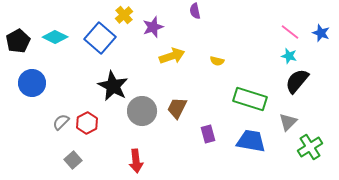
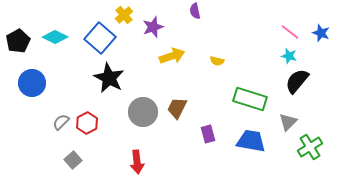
black star: moved 4 px left, 8 px up
gray circle: moved 1 px right, 1 px down
red arrow: moved 1 px right, 1 px down
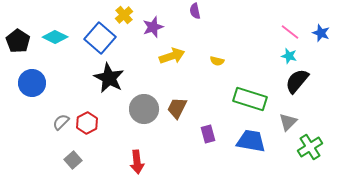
black pentagon: rotated 10 degrees counterclockwise
gray circle: moved 1 px right, 3 px up
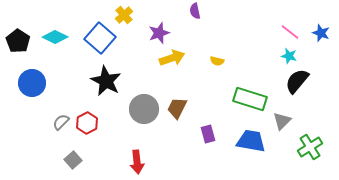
purple star: moved 6 px right, 6 px down
yellow arrow: moved 2 px down
black star: moved 3 px left, 3 px down
gray triangle: moved 6 px left, 1 px up
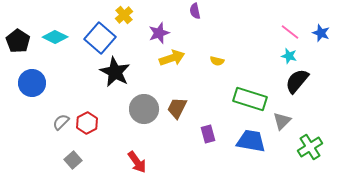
black star: moved 9 px right, 9 px up
red arrow: rotated 30 degrees counterclockwise
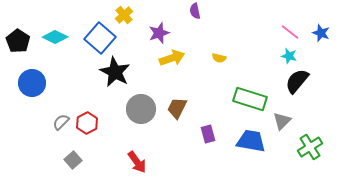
yellow semicircle: moved 2 px right, 3 px up
gray circle: moved 3 px left
